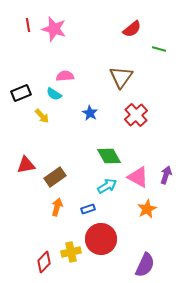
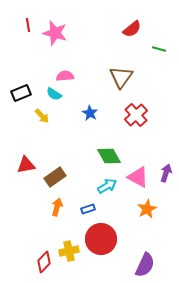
pink star: moved 1 px right, 4 px down
purple arrow: moved 2 px up
yellow cross: moved 2 px left, 1 px up
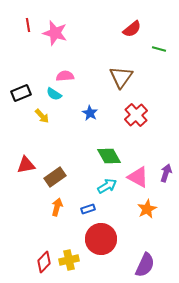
yellow cross: moved 9 px down
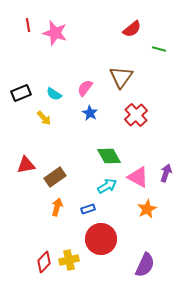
pink semicircle: moved 20 px right, 12 px down; rotated 48 degrees counterclockwise
yellow arrow: moved 2 px right, 2 px down
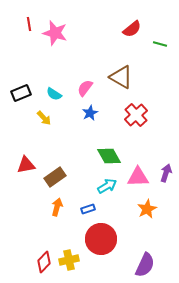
red line: moved 1 px right, 1 px up
green line: moved 1 px right, 5 px up
brown triangle: rotated 35 degrees counterclockwise
blue star: rotated 14 degrees clockwise
pink triangle: rotated 30 degrees counterclockwise
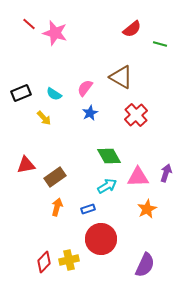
red line: rotated 40 degrees counterclockwise
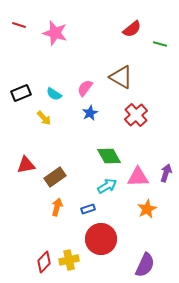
red line: moved 10 px left, 1 px down; rotated 24 degrees counterclockwise
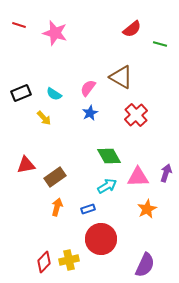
pink semicircle: moved 3 px right
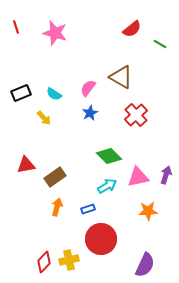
red line: moved 3 px left, 2 px down; rotated 56 degrees clockwise
green line: rotated 16 degrees clockwise
green diamond: rotated 15 degrees counterclockwise
purple arrow: moved 2 px down
pink triangle: rotated 10 degrees counterclockwise
orange star: moved 1 px right, 2 px down; rotated 24 degrees clockwise
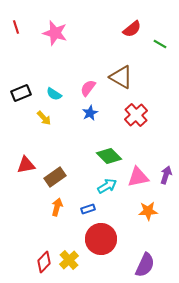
yellow cross: rotated 30 degrees counterclockwise
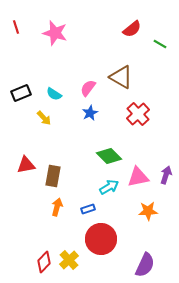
red cross: moved 2 px right, 1 px up
brown rectangle: moved 2 px left, 1 px up; rotated 45 degrees counterclockwise
cyan arrow: moved 2 px right, 1 px down
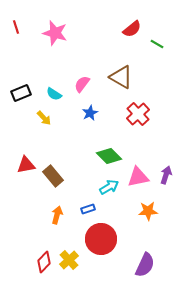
green line: moved 3 px left
pink semicircle: moved 6 px left, 4 px up
brown rectangle: rotated 50 degrees counterclockwise
orange arrow: moved 8 px down
